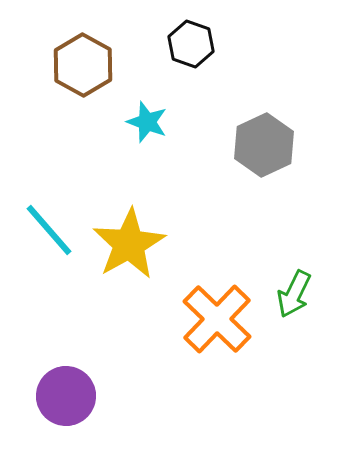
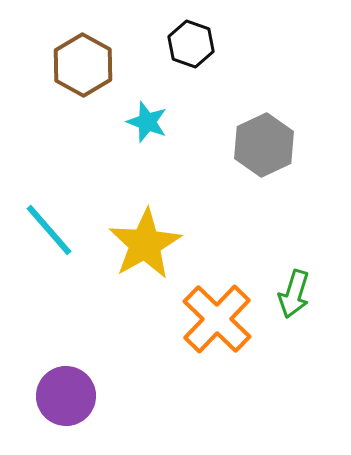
yellow star: moved 16 px right
green arrow: rotated 9 degrees counterclockwise
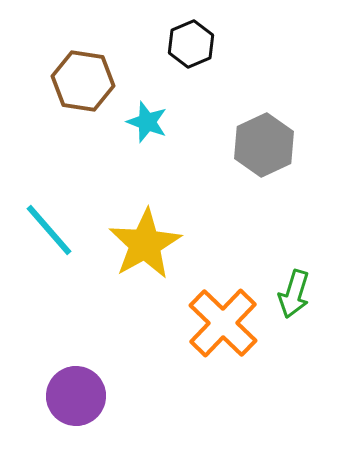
black hexagon: rotated 18 degrees clockwise
brown hexagon: moved 16 px down; rotated 20 degrees counterclockwise
orange cross: moved 6 px right, 4 px down
purple circle: moved 10 px right
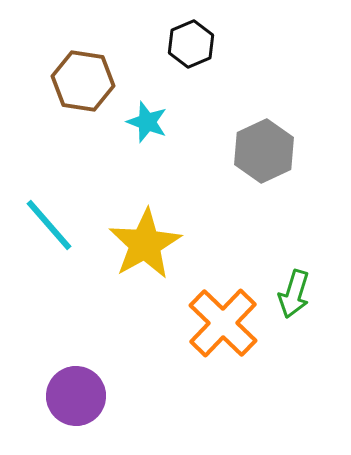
gray hexagon: moved 6 px down
cyan line: moved 5 px up
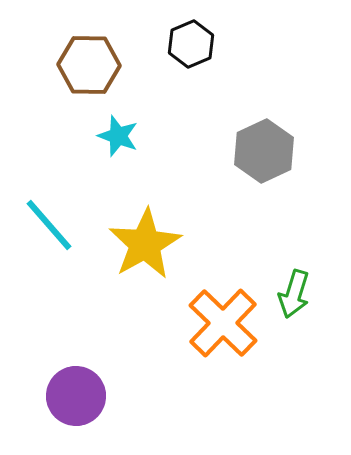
brown hexagon: moved 6 px right, 16 px up; rotated 8 degrees counterclockwise
cyan star: moved 29 px left, 14 px down
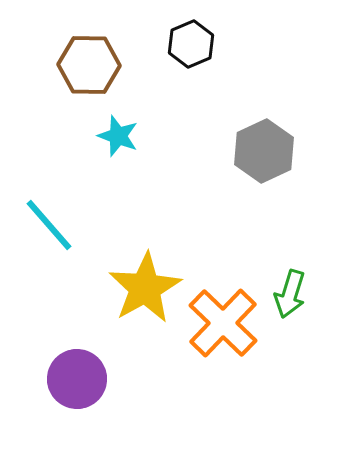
yellow star: moved 44 px down
green arrow: moved 4 px left
purple circle: moved 1 px right, 17 px up
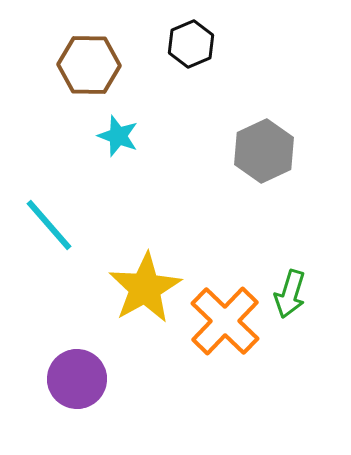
orange cross: moved 2 px right, 2 px up
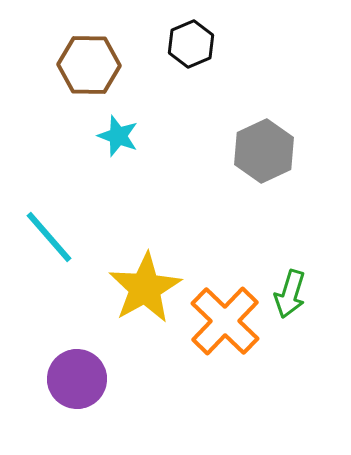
cyan line: moved 12 px down
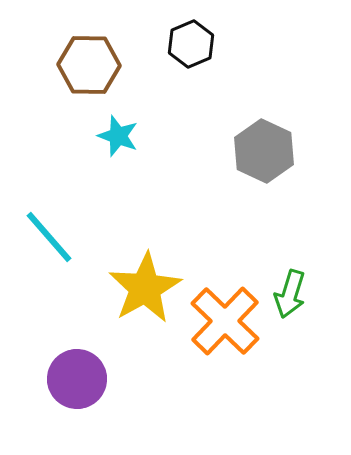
gray hexagon: rotated 10 degrees counterclockwise
